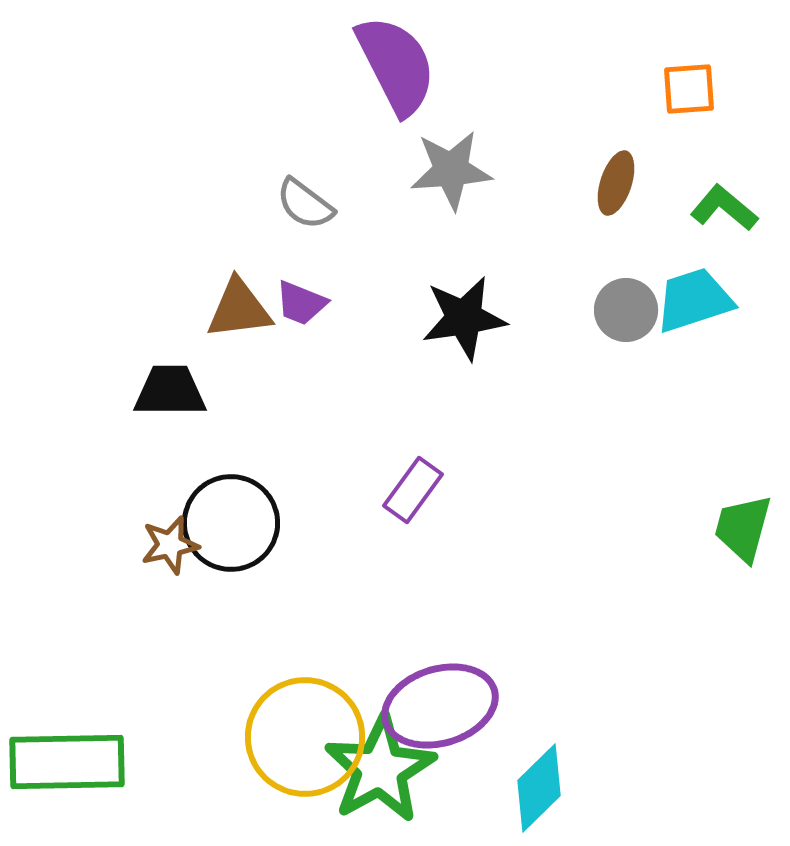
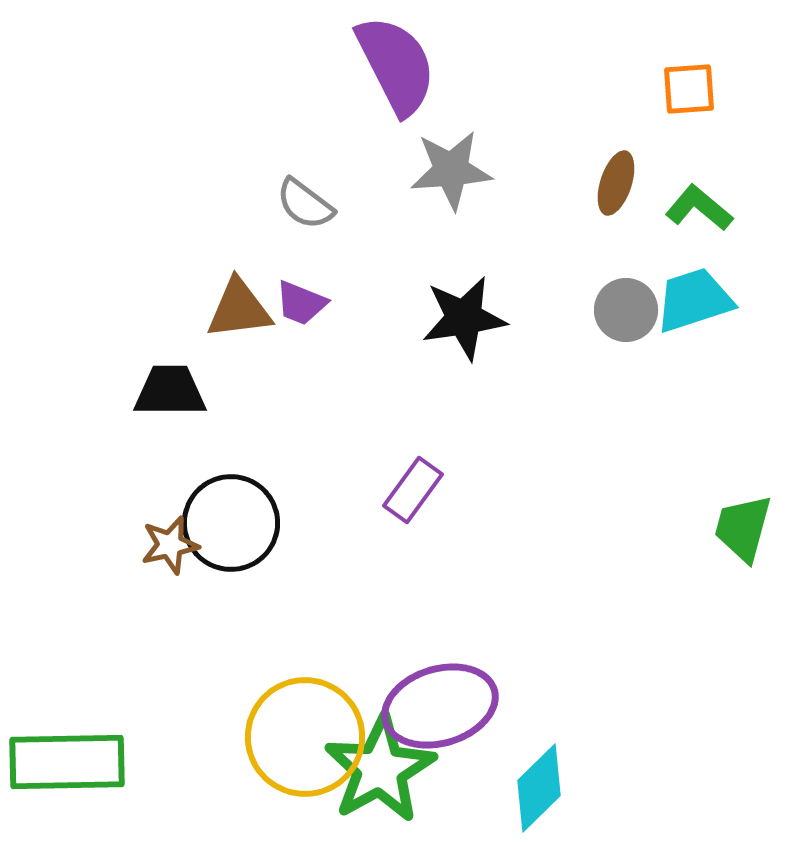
green L-shape: moved 25 px left
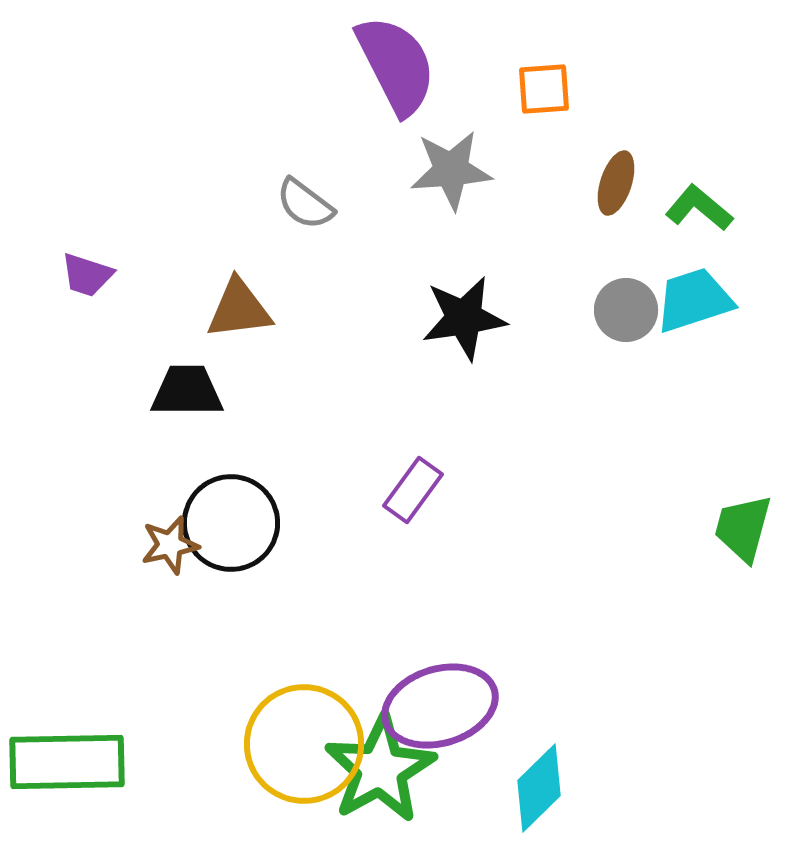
orange square: moved 145 px left
purple trapezoid: moved 214 px left, 28 px up; rotated 4 degrees counterclockwise
black trapezoid: moved 17 px right
yellow circle: moved 1 px left, 7 px down
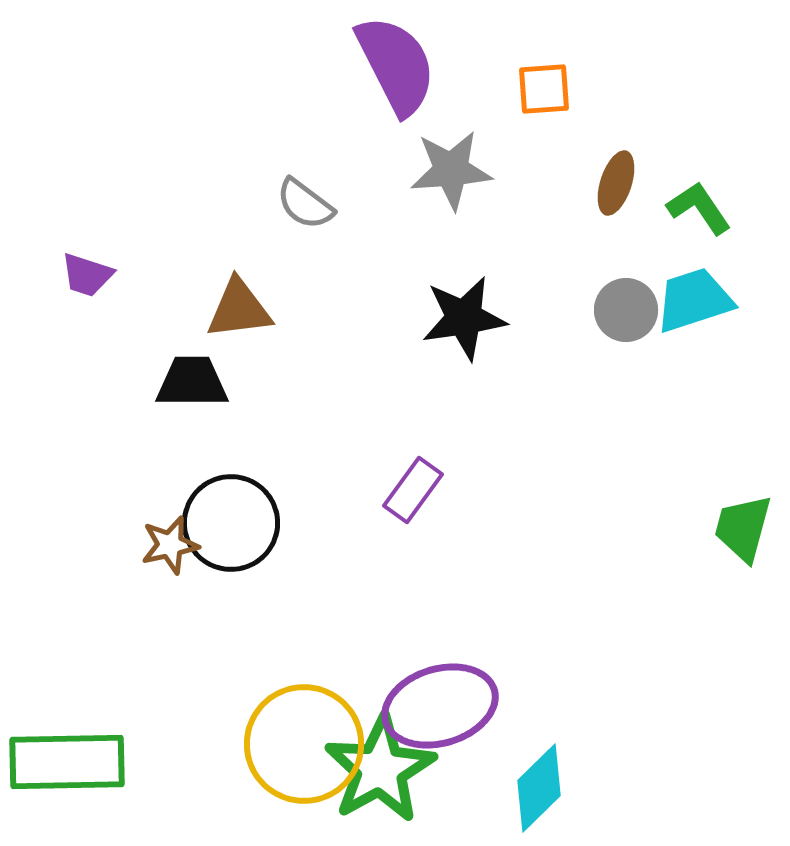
green L-shape: rotated 16 degrees clockwise
black trapezoid: moved 5 px right, 9 px up
